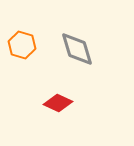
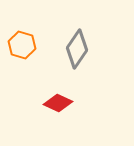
gray diamond: rotated 51 degrees clockwise
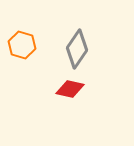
red diamond: moved 12 px right, 14 px up; rotated 12 degrees counterclockwise
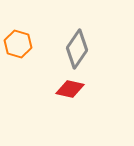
orange hexagon: moved 4 px left, 1 px up
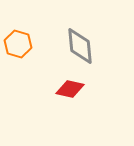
gray diamond: moved 3 px right, 3 px up; rotated 39 degrees counterclockwise
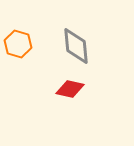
gray diamond: moved 4 px left
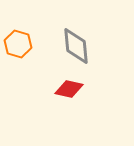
red diamond: moved 1 px left
